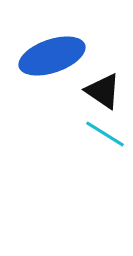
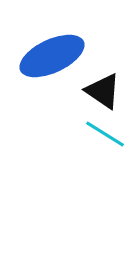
blue ellipse: rotated 6 degrees counterclockwise
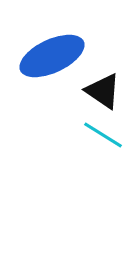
cyan line: moved 2 px left, 1 px down
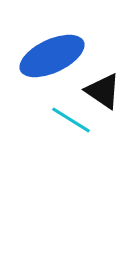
cyan line: moved 32 px left, 15 px up
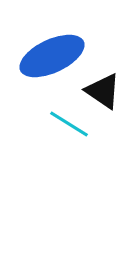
cyan line: moved 2 px left, 4 px down
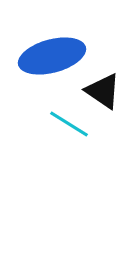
blue ellipse: rotated 10 degrees clockwise
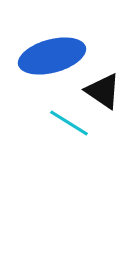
cyan line: moved 1 px up
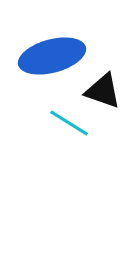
black triangle: rotated 15 degrees counterclockwise
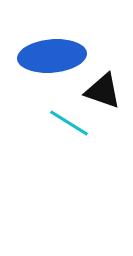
blue ellipse: rotated 10 degrees clockwise
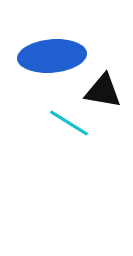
black triangle: rotated 9 degrees counterclockwise
